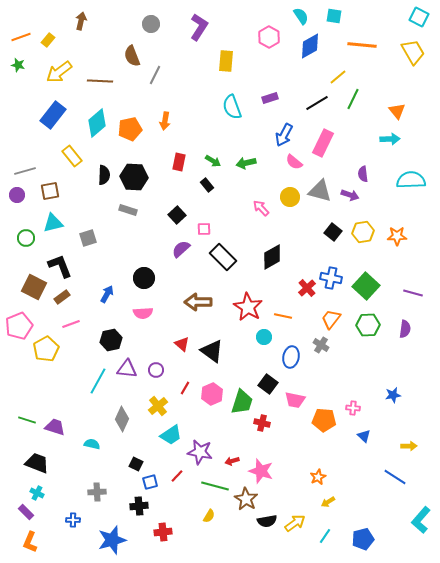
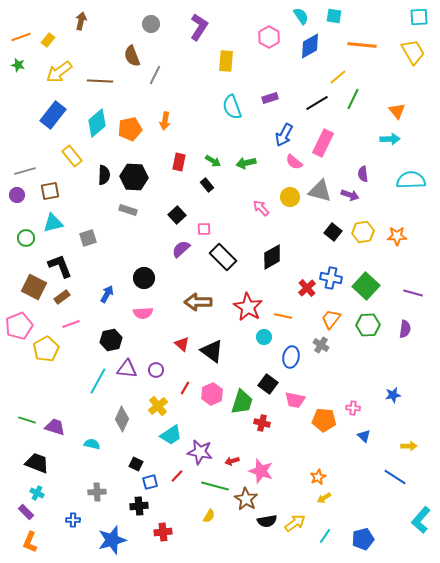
cyan square at (419, 17): rotated 30 degrees counterclockwise
yellow arrow at (328, 502): moved 4 px left, 4 px up
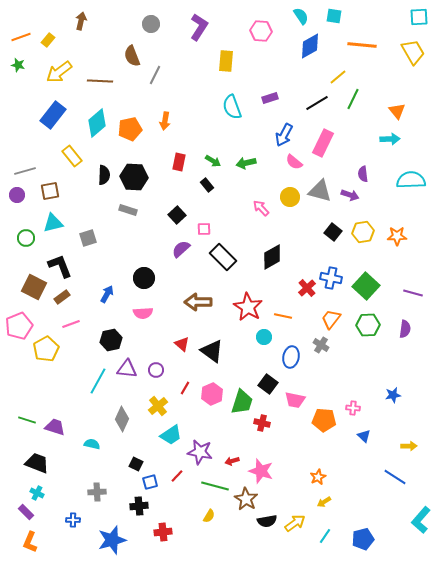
pink hexagon at (269, 37): moved 8 px left, 6 px up; rotated 25 degrees counterclockwise
yellow arrow at (324, 498): moved 4 px down
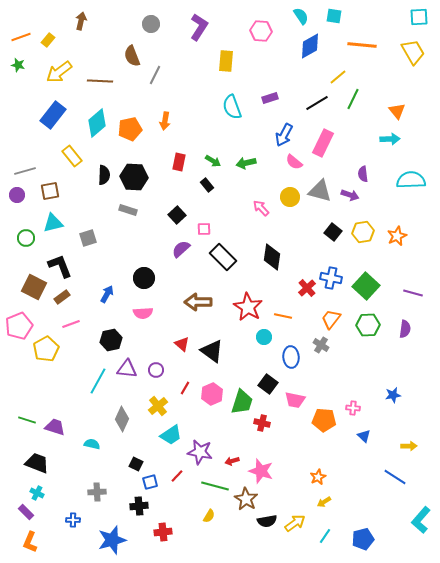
orange star at (397, 236): rotated 24 degrees counterclockwise
black diamond at (272, 257): rotated 52 degrees counterclockwise
blue ellipse at (291, 357): rotated 15 degrees counterclockwise
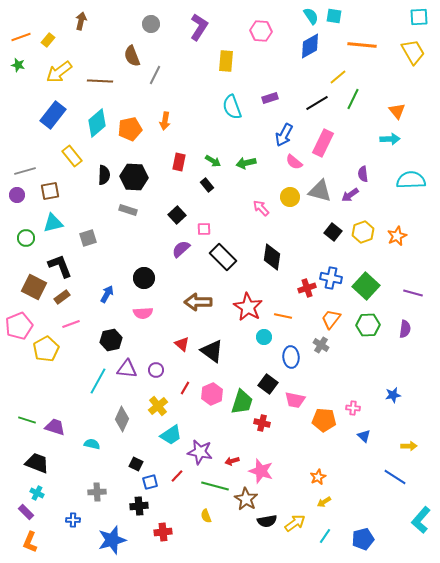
cyan semicircle at (301, 16): moved 10 px right
purple arrow at (350, 195): rotated 126 degrees clockwise
yellow hexagon at (363, 232): rotated 10 degrees counterclockwise
red cross at (307, 288): rotated 24 degrees clockwise
yellow semicircle at (209, 516): moved 3 px left; rotated 128 degrees clockwise
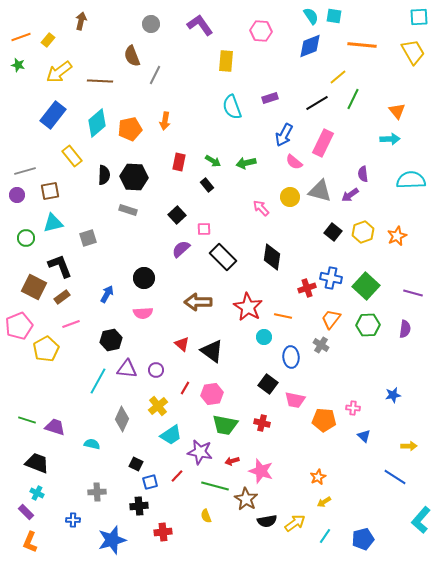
purple L-shape at (199, 27): moved 1 px right, 2 px up; rotated 68 degrees counterclockwise
blue diamond at (310, 46): rotated 8 degrees clockwise
pink hexagon at (212, 394): rotated 15 degrees clockwise
green trapezoid at (242, 402): moved 17 px left, 23 px down; rotated 84 degrees clockwise
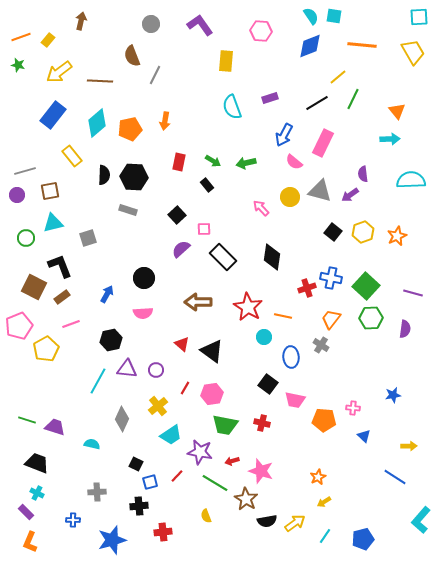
green hexagon at (368, 325): moved 3 px right, 7 px up
green line at (215, 486): moved 3 px up; rotated 16 degrees clockwise
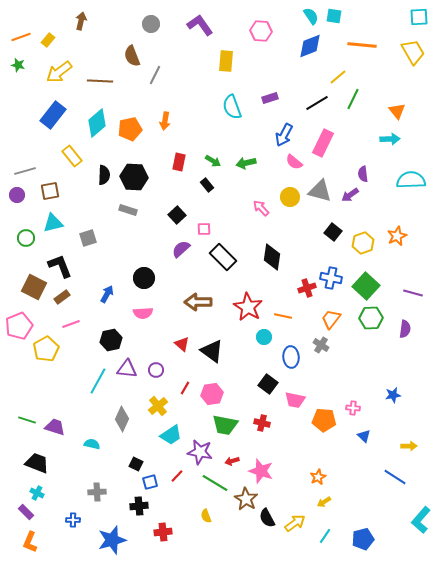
yellow hexagon at (363, 232): moved 11 px down
black semicircle at (267, 521): moved 3 px up; rotated 72 degrees clockwise
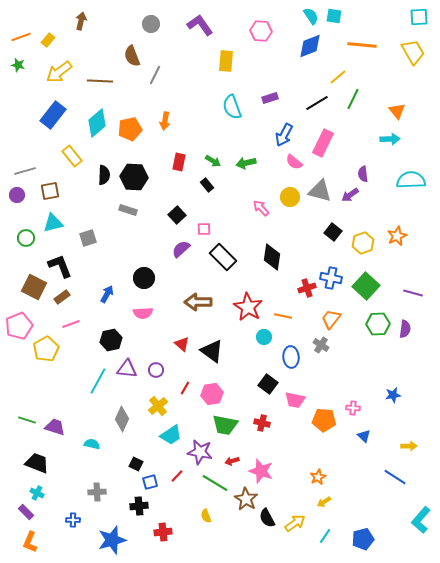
green hexagon at (371, 318): moved 7 px right, 6 px down
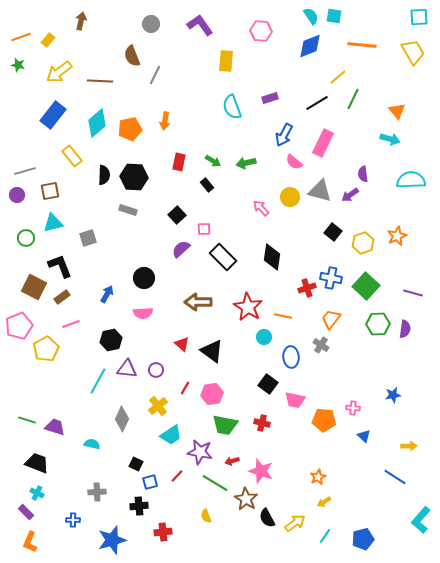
cyan arrow at (390, 139): rotated 18 degrees clockwise
